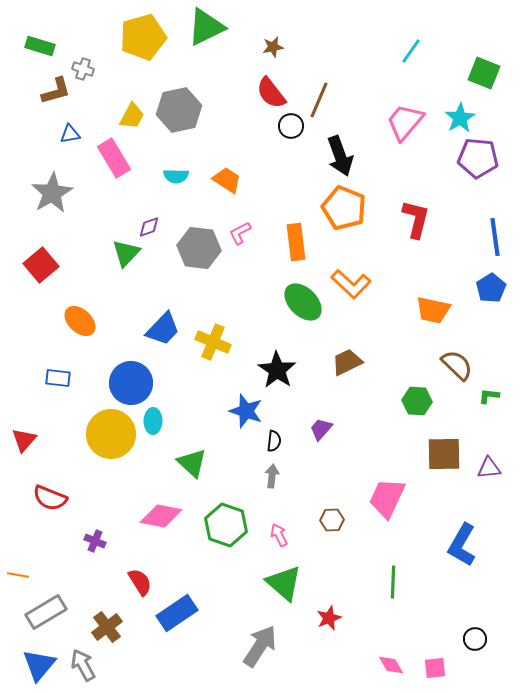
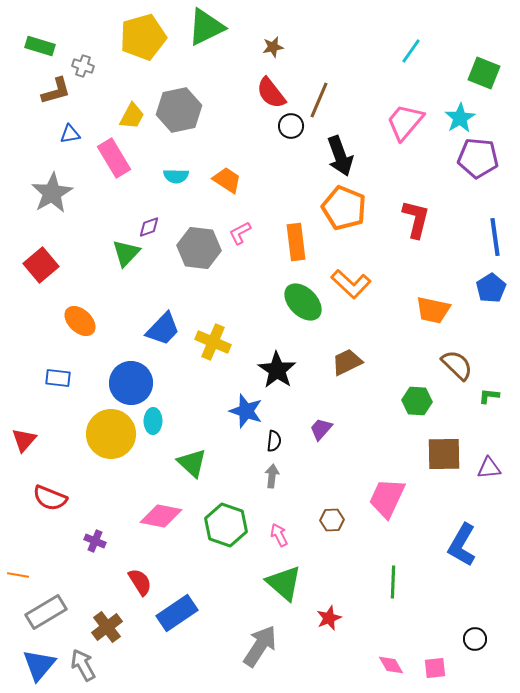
gray cross at (83, 69): moved 3 px up
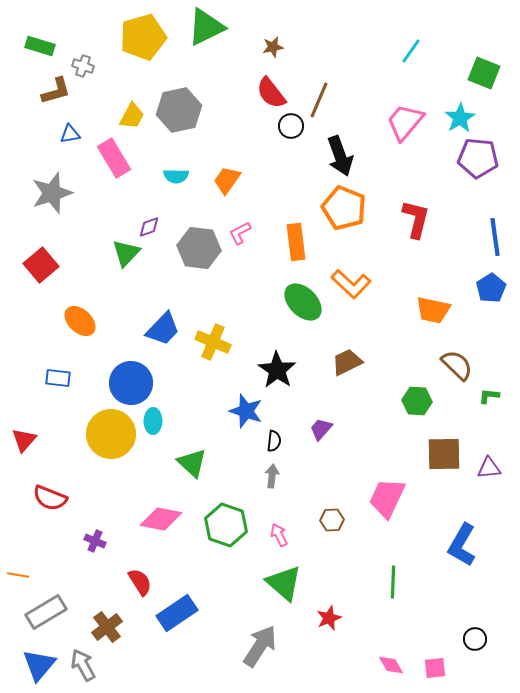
orange trapezoid at (227, 180): rotated 88 degrees counterclockwise
gray star at (52, 193): rotated 12 degrees clockwise
pink diamond at (161, 516): moved 3 px down
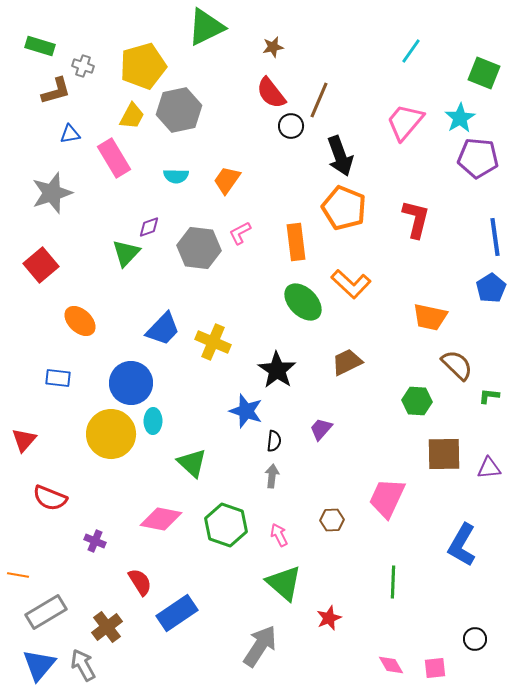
yellow pentagon at (143, 37): moved 29 px down
orange trapezoid at (433, 310): moved 3 px left, 7 px down
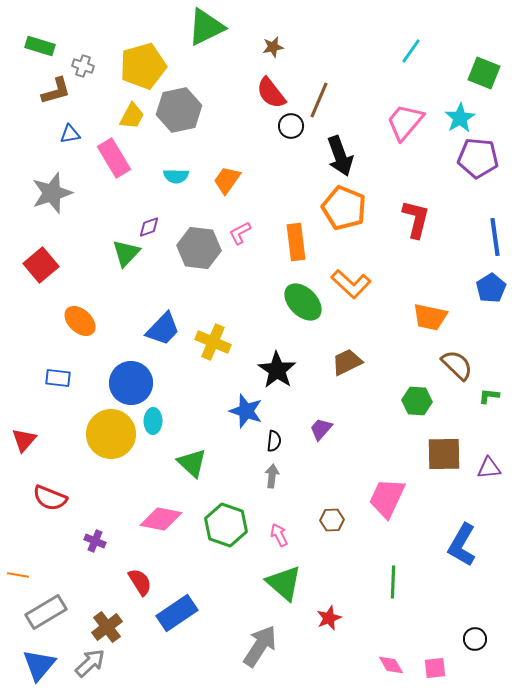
gray arrow at (83, 665): moved 7 px right, 2 px up; rotated 76 degrees clockwise
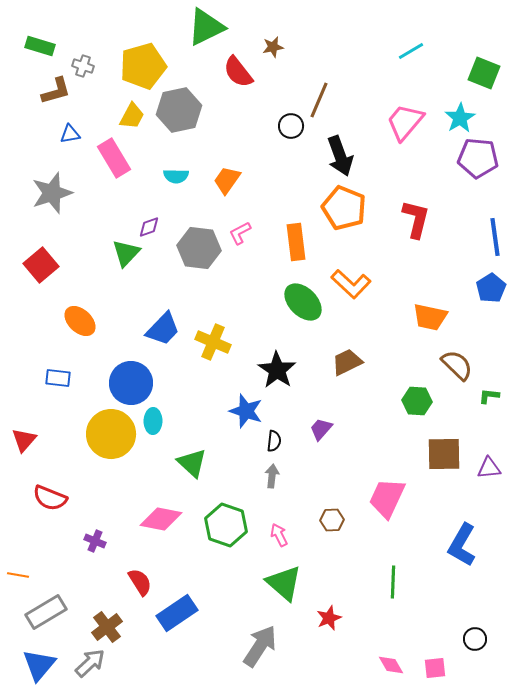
cyan line at (411, 51): rotated 24 degrees clockwise
red semicircle at (271, 93): moved 33 px left, 21 px up
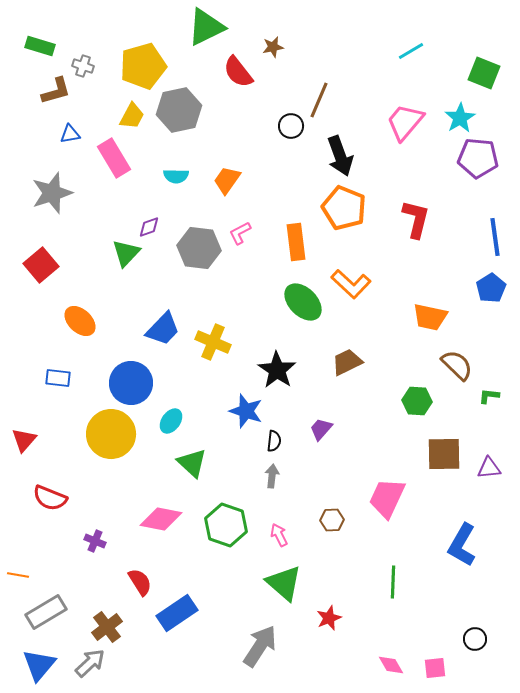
cyan ellipse at (153, 421): moved 18 px right; rotated 35 degrees clockwise
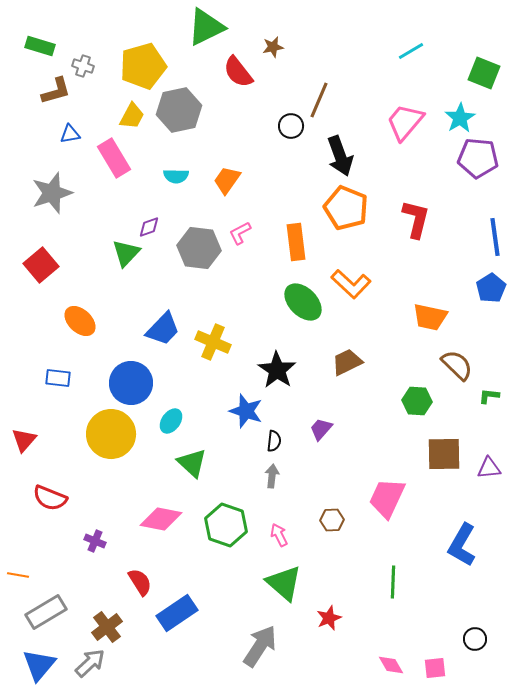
orange pentagon at (344, 208): moved 2 px right
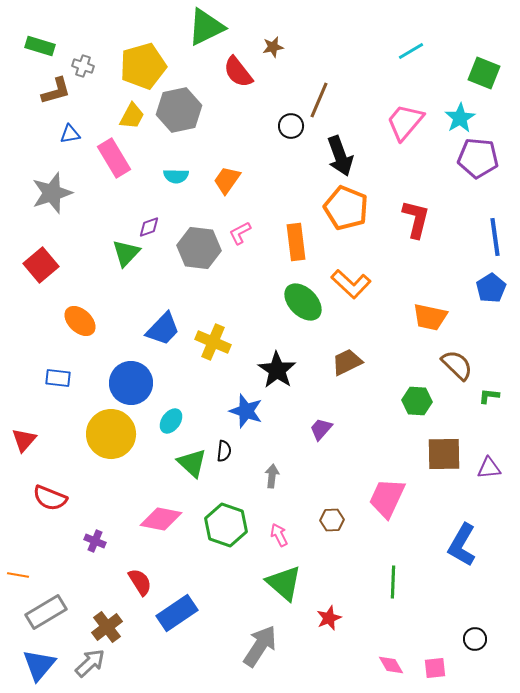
black semicircle at (274, 441): moved 50 px left, 10 px down
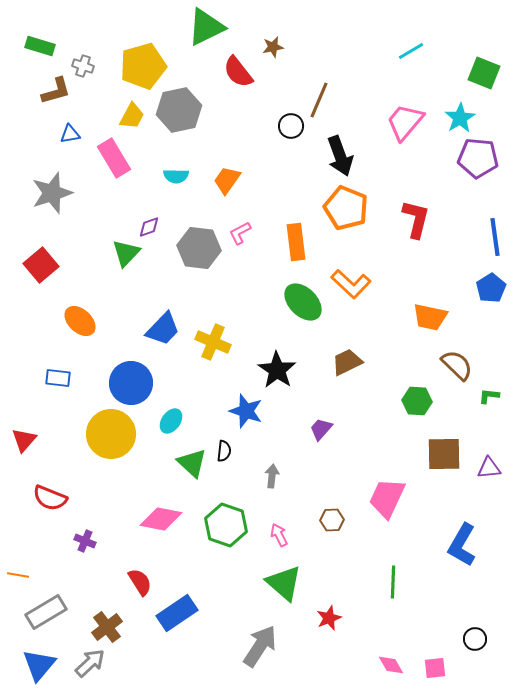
purple cross at (95, 541): moved 10 px left
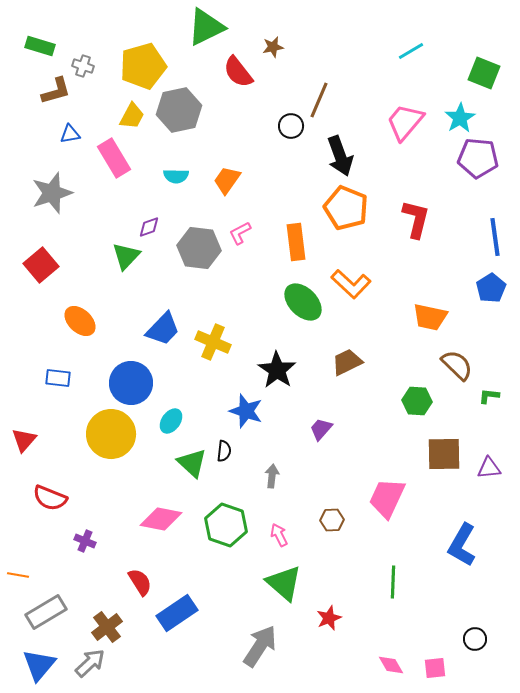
green triangle at (126, 253): moved 3 px down
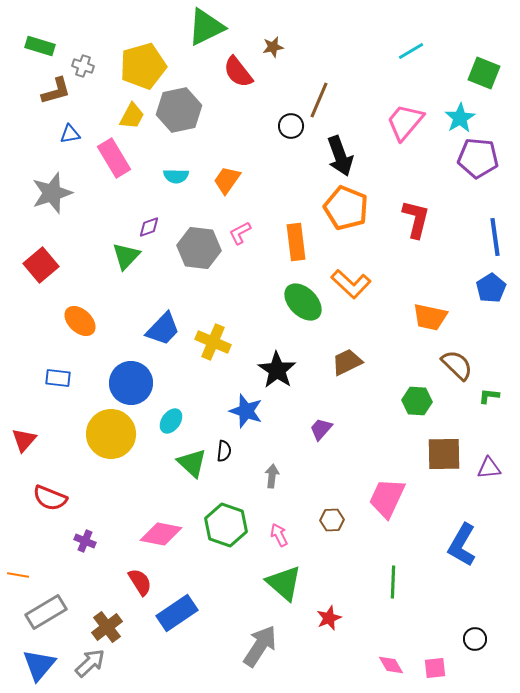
pink diamond at (161, 519): moved 15 px down
